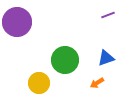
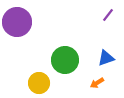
purple line: rotated 32 degrees counterclockwise
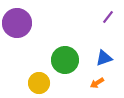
purple line: moved 2 px down
purple circle: moved 1 px down
blue triangle: moved 2 px left
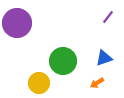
green circle: moved 2 px left, 1 px down
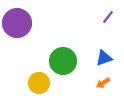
orange arrow: moved 6 px right
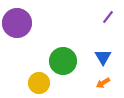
blue triangle: moved 1 px left, 1 px up; rotated 42 degrees counterclockwise
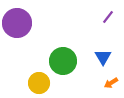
orange arrow: moved 8 px right
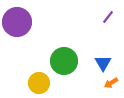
purple circle: moved 1 px up
blue triangle: moved 6 px down
green circle: moved 1 px right
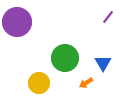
green circle: moved 1 px right, 3 px up
orange arrow: moved 25 px left
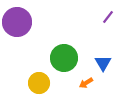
green circle: moved 1 px left
